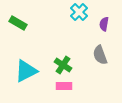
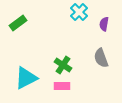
green rectangle: rotated 66 degrees counterclockwise
gray semicircle: moved 1 px right, 3 px down
cyan triangle: moved 7 px down
pink rectangle: moved 2 px left
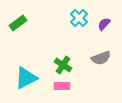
cyan cross: moved 6 px down
purple semicircle: rotated 32 degrees clockwise
gray semicircle: rotated 90 degrees counterclockwise
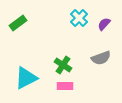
pink rectangle: moved 3 px right
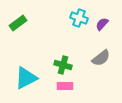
cyan cross: rotated 24 degrees counterclockwise
purple semicircle: moved 2 px left
gray semicircle: rotated 18 degrees counterclockwise
green cross: rotated 18 degrees counterclockwise
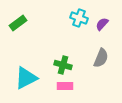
gray semicircle: rotated 30 degrees counterclockwise
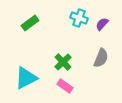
green rectangle: moved 12 px right
green cross: moved 3 px up; rotated 30 degrees clockwise
pink rectangle: rotated 35 degrees clockwise
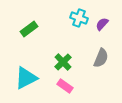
green rectangle: moved 1 px left, 6 px down
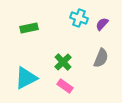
green rectangle: moved 1 px up; rotated 24 degrees clockwise
